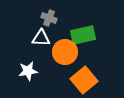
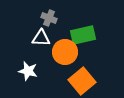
white star: rotated 24 degrees clockwise
orange square: moved 2 px left, 1 px down
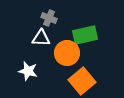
green rectangle: moved 2 px right
orange circle: moved 2 px right, 1 px down
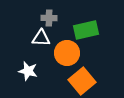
gray cross: rotated 21 degrees counterclockwise
green rectangle: moved 1 px right, 5 px up
